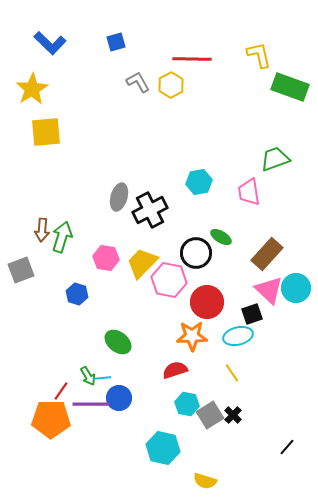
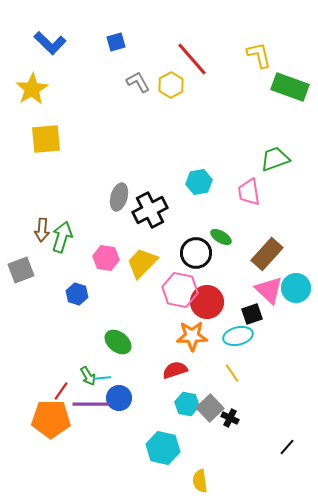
red line at (192, 59): rotated 48 degrees clockwise
yellow square at (46, 132): moved 7 px down
pink hexagon at (169, 280): moved 11 px right, 10 px down
gray square at (210, 415): moved 7 px up; rotated 12 degrees counterclockwise
black cross at (233, 415): moved 3 px left, 3 px down; rotated 18 degrees counterclockwise
yellow semicircle at (205, 481): moved 5 px left; rotated 65 degrees clockwise
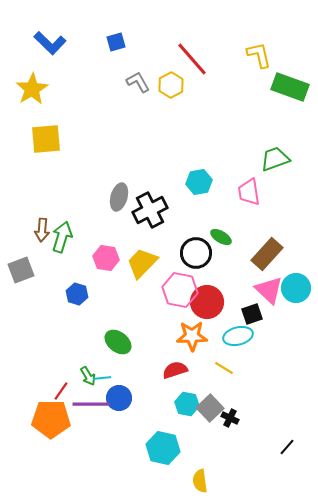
yellow line at (232, 373): moved 8 px left, 5 px up; rotated 24 degrees counterclockwise
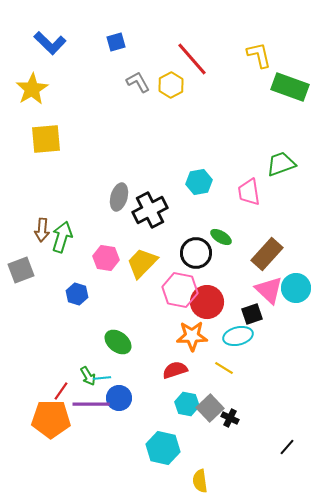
green trapezoid at (275, 159): moved 6 px right, 5 px down
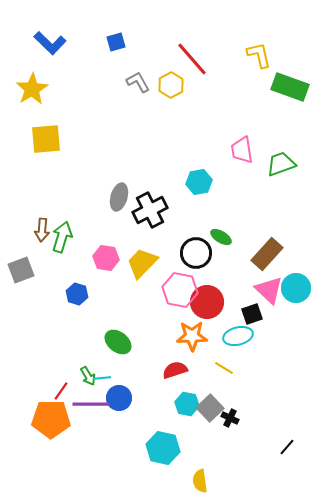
pink trapezoid at (249, 192): moved 7 px left, 42 px up
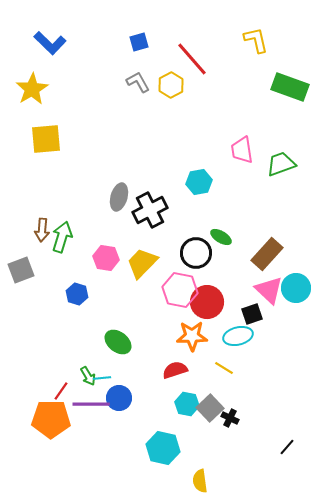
blue square at (116, 42): moved 23 px right
yellow L-shape at (259, 55): moved 3 px left, 15 px up
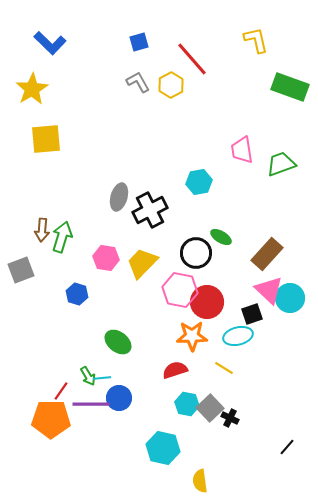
cyan circle at (296, 288): moved 6 px left, 10 px down
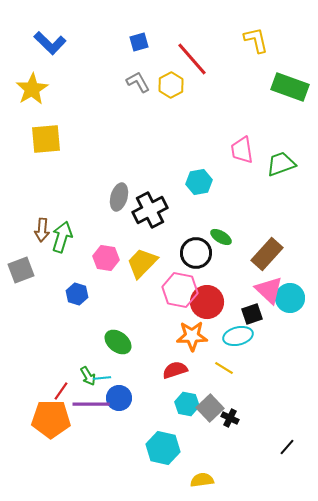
yellow semicircle at (200, 481): moved 2 px right, 1 px up; rotated 90 degrees clockwise
